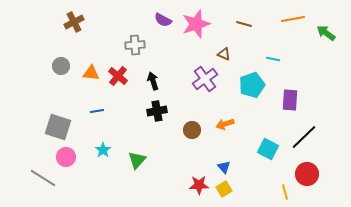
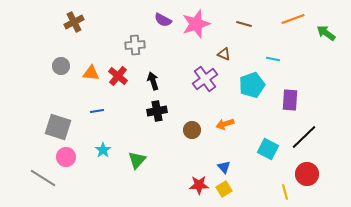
orange line: rotated 10 degrees counterclockwise
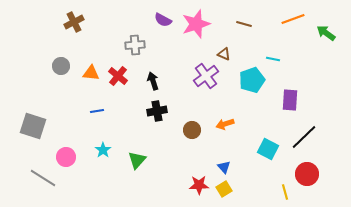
purple cross: moved 1 px right, 3 px up
cyan pentagon: moved 5 px up
gray square: moved 25 px left, 1 px up
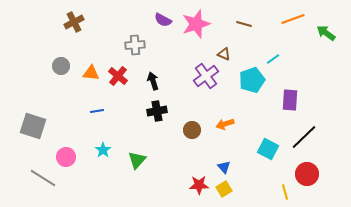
cyan line: rotated 48 degrees counterclockwise
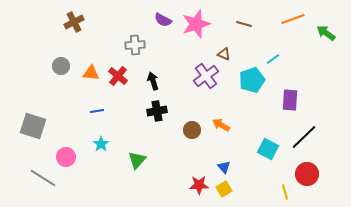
orange arrow: moved 4 px left, 1 px down; rotated 48 degrees clockwise
cyan star: moved 2 px left, 6 px up
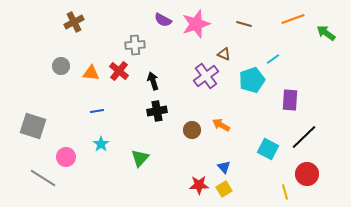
red cross: moved 1 px right, 5 px up
green triangle: moved 3 px right, 2 px up
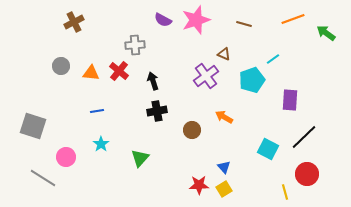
pink star: moved 4 px up
orange arrow: moved 3 px right, 8 px up
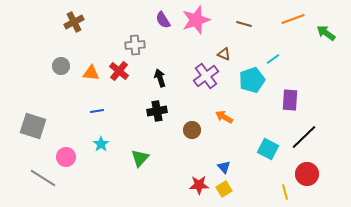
purple semicircle: rotated 30 degrees clockwise
black arrow: moved 7 px right, 3 px up
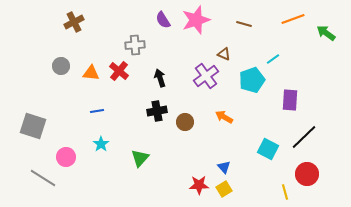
brown circle: moved 7 px left, 8 px up
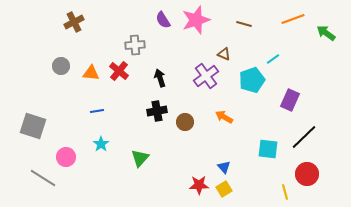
purple rectangle: rotated 20 degrees clockwise
cyan square: rotated 20 degrees counterclockwise
